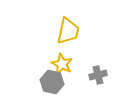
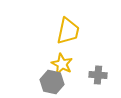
gray cross: rotated 18 degrees clockwise
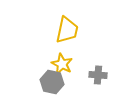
yellow trapezoid: moved 1 px left, 1 px up
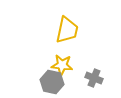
yellow star: moved 1 px down; rotated 20 degrees counterclockwise
gray cross: moved 4 px left, 3 px down; rotated 18 degrees clockwise
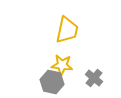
gray cross: rotated 18 degrees clockwise
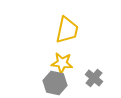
yellow star: moved 2 px up
gray hexagon: moved 3 px right, 1 px down
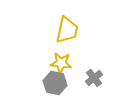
yellow star: moved 1 px left
gray cross: rotated 12 degrees clockwise
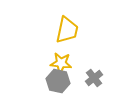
gray hexagon: moved 3 px right, 2 px up
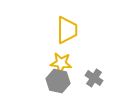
yellow trapezoid: rotated 12 degrees counterclockwise
gray cross: rotated 18 degrees counterclockwise
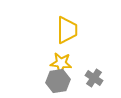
gray hexagon: rotated 20 degrees counterclockwise
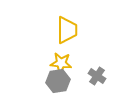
gray cross: moved 3 px right, 2 px up
